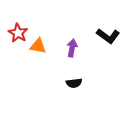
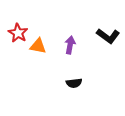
purple arrow: moved 2 px left, 3 px up
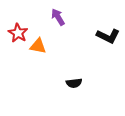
black L-shape: rotated 10 degrees counterclockwise
purple arrow: moved 12 px left, 28 px up; rotated 42 degrees counterclockwise
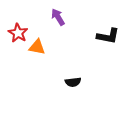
black L-shape: rotated 15 degrees counterclockwise
orange triangle: moved 1 px left, 1 px down
black semicircle: moved 1 px left, 1 px up
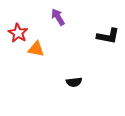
orange triangle: moved 1 px left, 2 px down
black semicircle: moved 1 px right
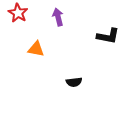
purple arrow: rotated 18 degrees clockwise
red star: moved 20 px up
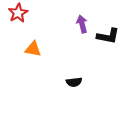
red star: rotated 12 degrees clockwise
purple arrow: moved 24 px right, 7 px down
orange triangle: moved 3 px left
